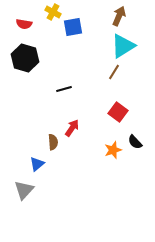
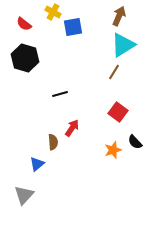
red semicircle: rotated 28 degrees clockwise
cyan triangle: moved 1 px up
black line: moved 4 px left, 5 px down
gray triangle: moved 5 px down
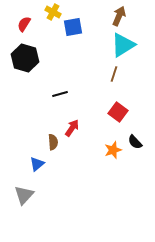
red semicircle: rotated 84 degrees clockwise
brown line: moved 2 px down; rotated 14 degrees counterclockwise
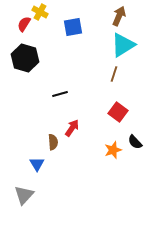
yellow cross: moved 13 px left
blue triangle: rotated 21 degrees counterclockwise
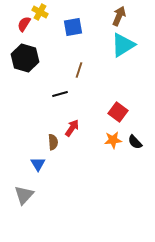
brown line: moved 35 px left, 4 px up
orange star: moved 10 px up; rotated 12 degrees clockwise
blue triangle: moved 1 px right
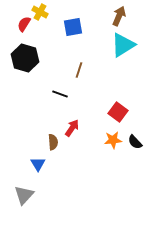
black line: rotated 35 degrees clockwise
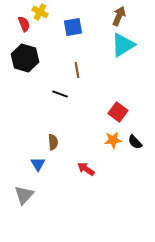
red semicircle: rotated 126 degrees clockwise
brown line: moved 2 px left; rotated 28 degrees counterclockwise
red arrow: moved 14 px right, 41 px down; rotated 90 degrees counterclockwise
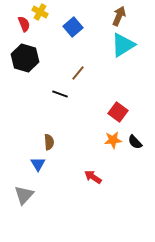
blue square: rotated 30 degrees counterclockwise
brown line: moved 1 px right, 3 px down; rotated 49 degrees clockwise
brown semicircle: moved 4 px left
red arrow: moved 7 px right, 8 px down
